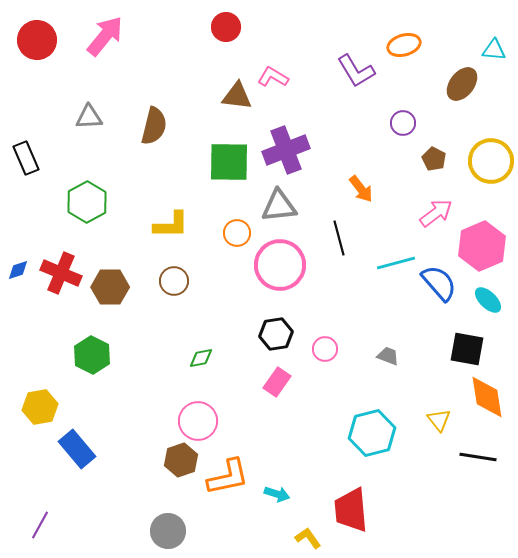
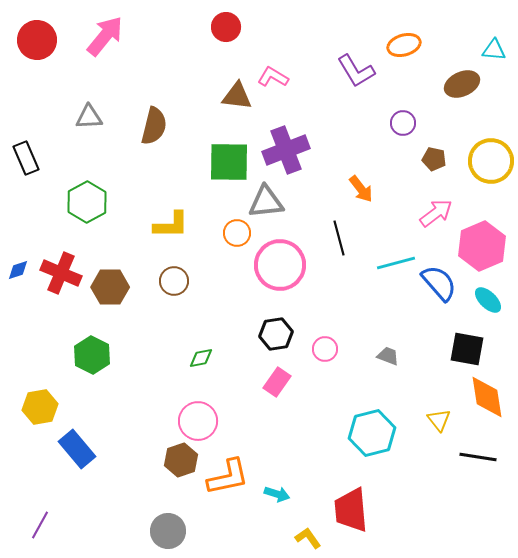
brown ellipse at (462, 84): rotated 28 degrees clockwise
brown pentagon at (434, 159): rotated 15 degrees counterclockwise
gray triangle at (279, 206): moved 13 px left, 4 px up
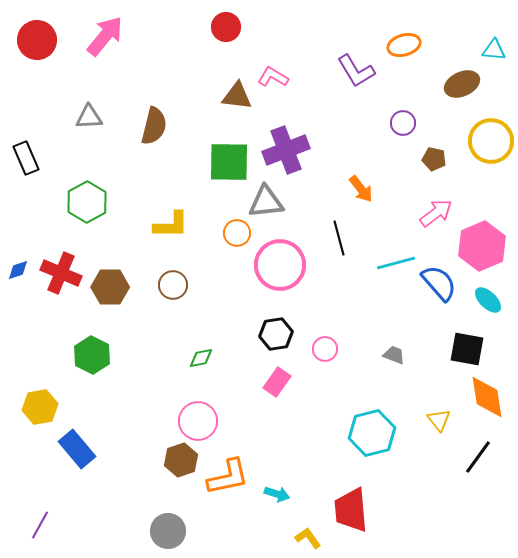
yellow circle at (491, 161): moved 20 px up
brown circle at (174, 281): moved 1 px left, 4 px down
gray trapezoid at (388, 356): moved 6 px right, 1 px up
black line at (478, 457): rotated 63 degrees counterclockwise
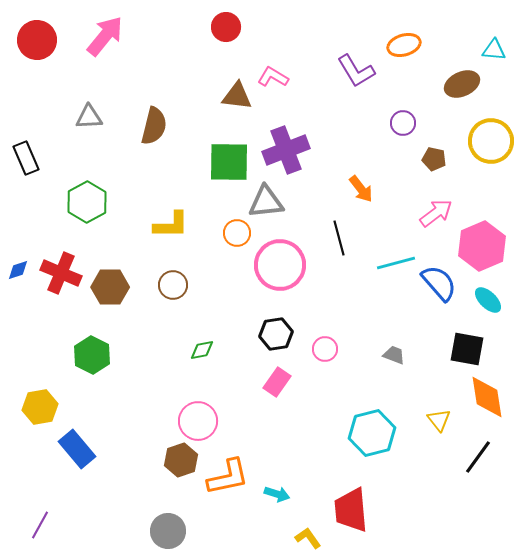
green diamond at (201, 358): moved 1 px right, 8 px up
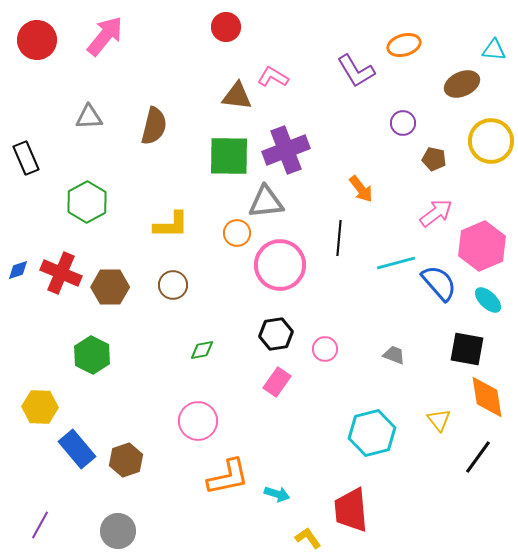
green square at (229, 162): moved 6 px up
black line at (339, 238): rotated 20 degrees clockwise
yellow hexagon at (40, 407): rotated 12 degrees clockwise
brown hexagon at (181, 460): moved 55 px left
gray circle at (168, 531): moved 50 px left
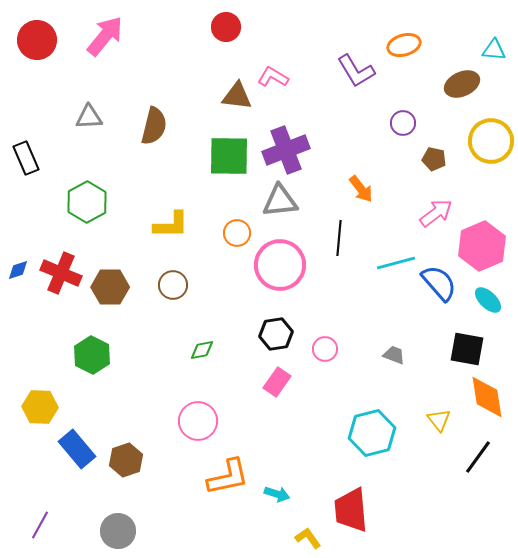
gray triangle at (266, 202): moved 14 px right, 1 px up
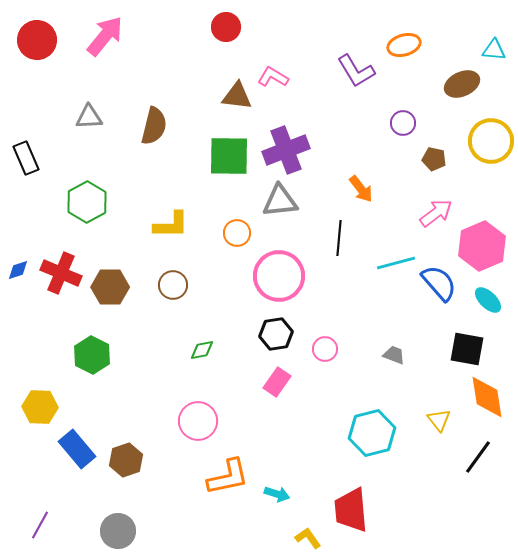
pink circle at (280, 265): moved 1 px left, 11 px down
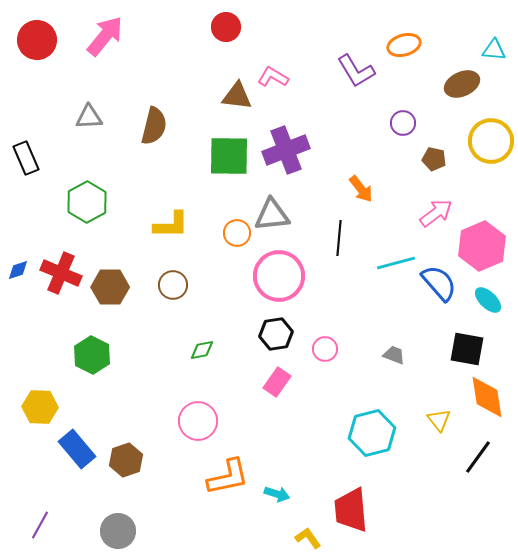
gray triangle at (280, 201): moved 8 px left, 14 px down
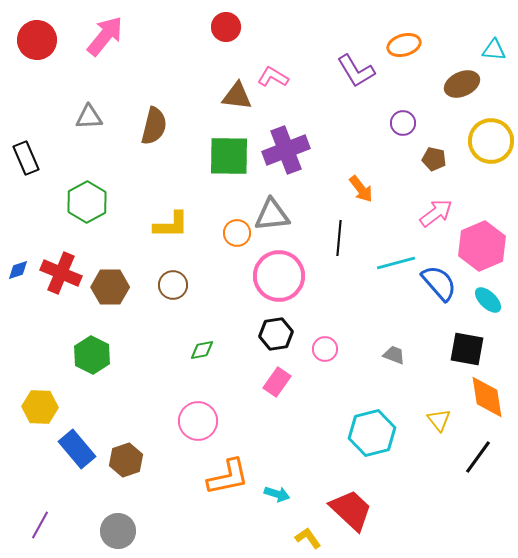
red trapezoid at (351, 510): rotated 138 degrees clockwise
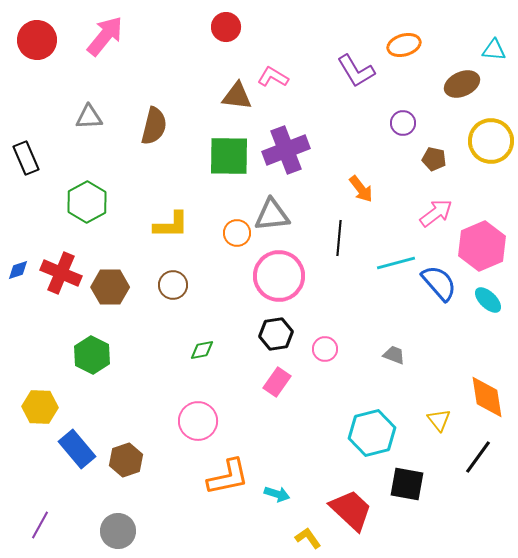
black square at (467, 349): moved 60 px left, 135 px down
